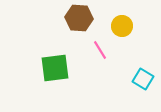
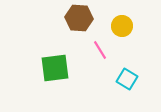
cyan square: moved 16 px left
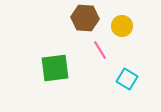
brown hexagon: moved 6 px right
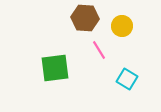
pink line: moved 1 px left
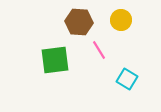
brown hexagon: moved 6 px left, 4 px down
yellow circle: moved 1 px left, 6 px up
green square: moved 8 px up
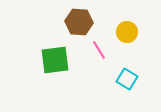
yellow circle: moved 6 px right, 12 px down
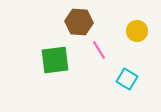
yellow circle: moved 10 px right, 1 px up
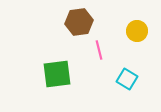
brown hexagon: rotated 12 degrees counterclockwise
pink line: rotated 18 degrees clockwise
green square: moved 2 px right, 14 px down
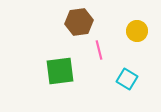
green square: moved 3 px right, 3 px up
